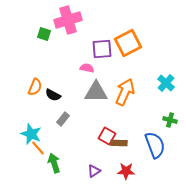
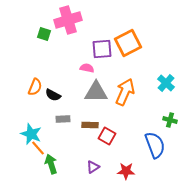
gray rectangle: rotated 48 degrees clockwise
brown rectangle: moved 29 px left, 18 px up
green arrow: moved 3 px left, 1 px down
purple triangle: moved 1 px left, 4 px up
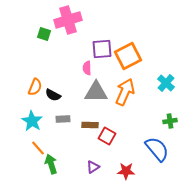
orange square: moved 13 px down
pink semicircle: rotated 104 degrees counterclockwise
green cross: moved 1 px down; rotated 24 degrees counterclockwise
cyan star: moved 1 px right, 13 px up; rotated 10 degrees clockwise
blue semicircle: moved 2 px right, 4 px down; rotated 20 degrees counterclockwise
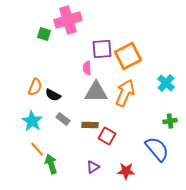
orange arrow: moved 1 px down
gray rectangle: rotated 40 degrees clockwise
orange line: moved 1 px left, 1 px down
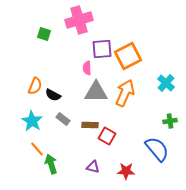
pink cross: moved 11 px right
orange semicircle: moved 1 px up
purple triangle: rotated 48 degrees clockwise
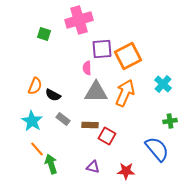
cyan cross: moved 3 px left, 1 px down
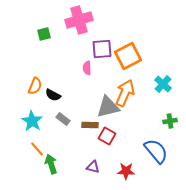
green square: rotated 32 degrees counterclockwise
gray triangle: moved 12 px right, 15 px down; rotated 15 degrees counterclockwise
blue semicircle: moved 1 px left, 2 px down
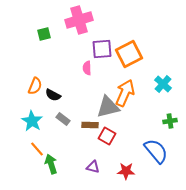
orange square: moved 1 px right, 2 px up
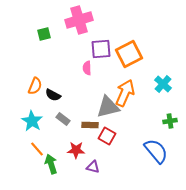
purple square: moved 1 px left
red star: moved 50 px left, 21 px up
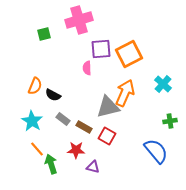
brown rectangle: moved 6 px left, 2 px down; rotated 28 degrees clockwise
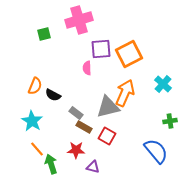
gray rectangle: moved 13 px right, 6 px up
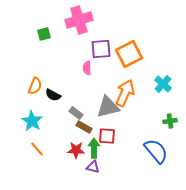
red square: rotated 24 degrees counterclockwise
green arrow: moved 43 px right, 16 px up; rotated 18 degrees clockwise
